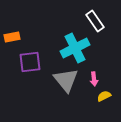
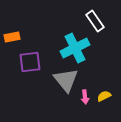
pink arrow: moved 9 px left, 18 px down
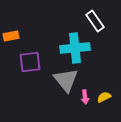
orange rectangle: moved 1 px left, 1 px up
cyan cross: rotated 20 degrees clockwise
yellow semicircle: moved 1 px down
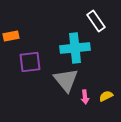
white rectangle: moved 1 px right
yellow semicircle: moved 2 px right, 1 px up
